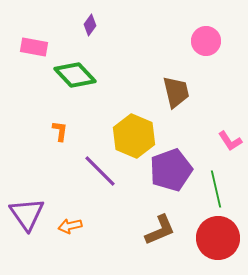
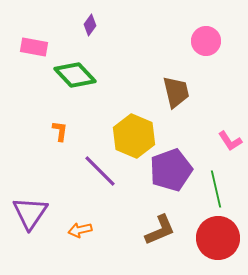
purple triangle: moved 3 px right, 1 px up; rotated 9 degrees clockwise
orange arrow: moved 10 px right, 4 px down
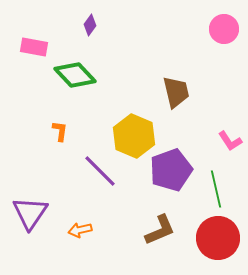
pink circle: moved 18 px right, 12 px up
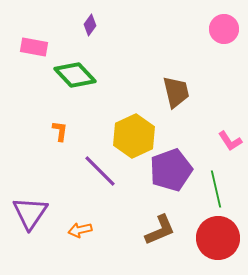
yellow hexagon: rotated 12 degrees clockwise
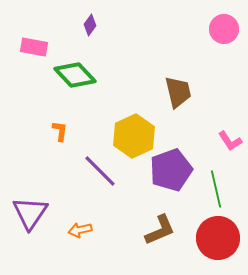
brown trapezoid: moved 2 px right
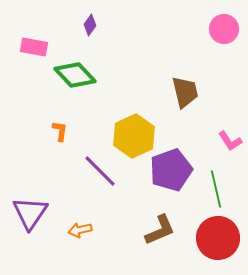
brown trapezoid: moved 7 px right
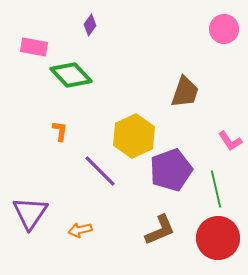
green diamond: moved 4 px left
brown trapezoid: rotated 32 degrees clockwise
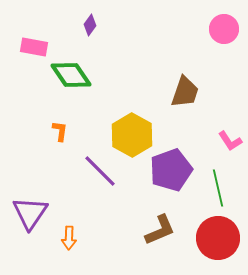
green diamond: rotated 9 degrees clockwise
yellow hexagon: moved 2 px left, 1 px up; rotated 6 degrees counterclockwise
green line: moved 2 px right, 1 px up
orange arrow: moved 11 px left, 8 px down; rotated 75 degrees counterclockwise
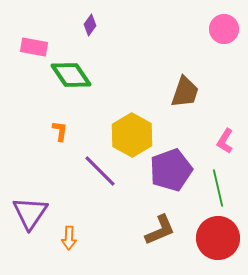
pink L-shape: moved 5 px left; rotated 65 degrees clockwise
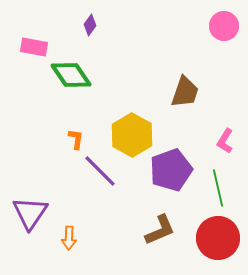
pink circle: moved 3 px up
orange L-shape: moved 16 px right, 8 px down
